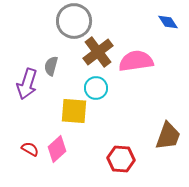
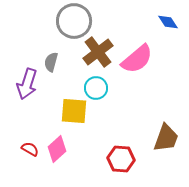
pink semicircle: moved 1 px right, 2 px up; rotated 148 degrees clockwise
gray semicircle: moved 4 px up
brown trapezoid: moved 2 px left, 2 px down
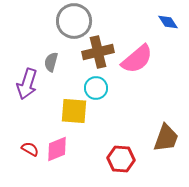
brown cross: rotated 24 degrees clockwise
pink diamond: rotated 20 degrees clockwise
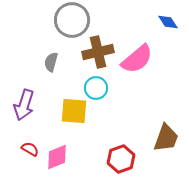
gray circle: moved 2 px left, 1 px up
purple arrow: moved 3 px left, 21 px down
pink diamond: moved 8 px down
red hexagon: rotated 24 degrees counterclockwise
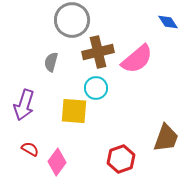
pink diamond: moved 5 px down; rotated 32 degrees counterclockwise
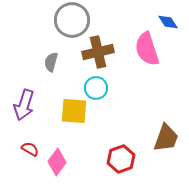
pink semicircle: moved 10 px right, 10 px up; rotated 112 degrees clockwise
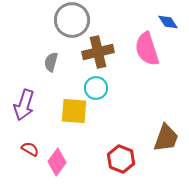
red hexagon: rotated 20 degrees counterclockwise
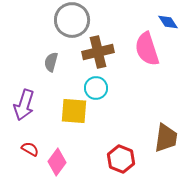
brown trapezoid: rotated 12 degrees counterclockwise
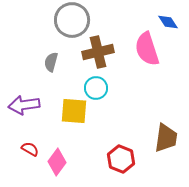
purple arrow: rotated 64 degrees clockwise
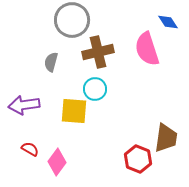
cyan circle: moved 1 px left, 1 px down
red hexagon: moved 17 px right
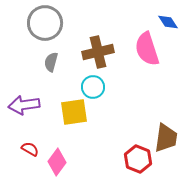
gray circle: moved 27 px left, 3 px down
cyan circle: moved 2 px left, 2 px up
yellow square: moved 1 px down; rotated 12 degrees counterclockwise
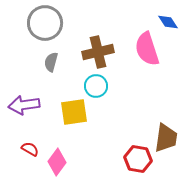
cyan circle: moved 3 px right, 1 px up
red hexagon: rotated 12 degrees counterclockwise
